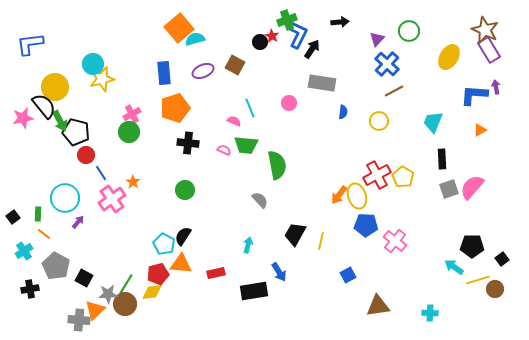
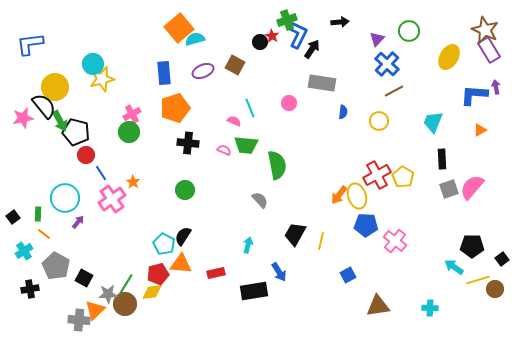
cyan cross at (430, 313): moved 5 px up
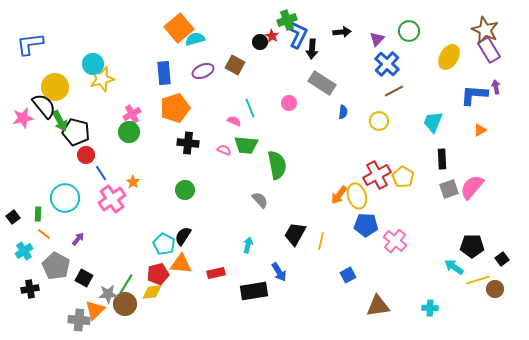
black arrow at (340, 22): moved 2 px right, 10 px down
black arrow at (312, 49): rotated 150 degrees clockwise
gray rectangle at (322, 83): rotated 24 degrees clockwise
purple arrow at (78, 222): moved 17 px down
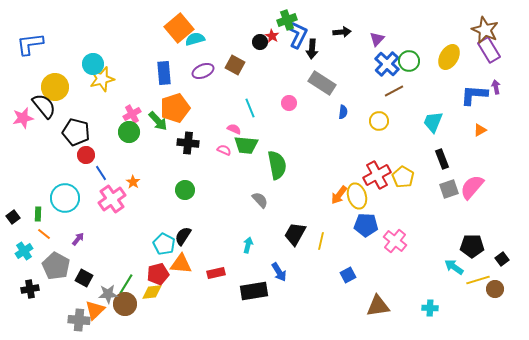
green circle at (409, 31): moved 30 px down
green arrow at (60, 121): moved 98 px right; rotated 15 degrees counterclockwise
pink semicircle at (234, 121): moved 8 px down
black rectangle at (442, 159): rotated 18 degrees counterclockwise
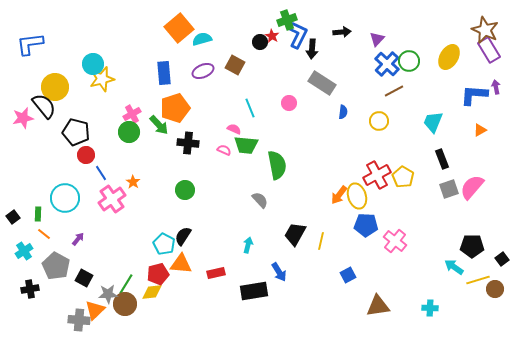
cyan semicircle at (195, 39): moved 7 px right
green arrow at (158, 121): moved 1 px right, 4 px down
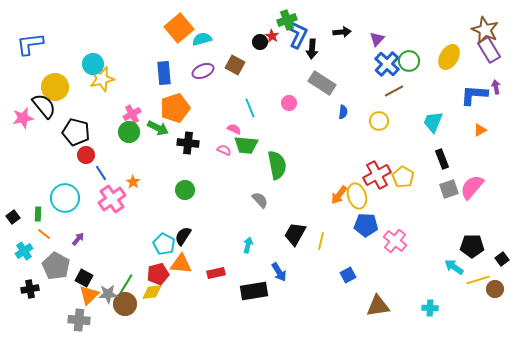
green arrow at (159, 125): moved 1 px left, 3 px down; rotated 20 degrees counterclockwise
orange triangle at (95, 310): moved 6 px left, 15 px up
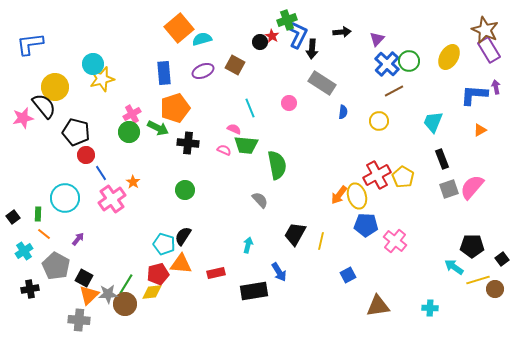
cyan pentagon at (164, 244): rotated 10 degrees counterclockwise
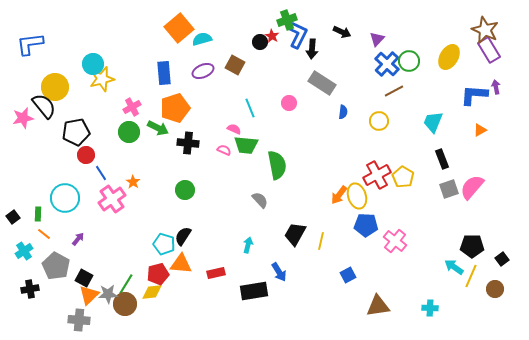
black arrow at (342, 32): rotated 30 degrees clockwise
pink cross at (132, 114): moved 7 px up
black pentagon at (76, 132): rotated 24 degrees counterclockwise
yellow line at (478, 280): moved 7 px left, 4 px up; rotated 50 degrees counterclockwise
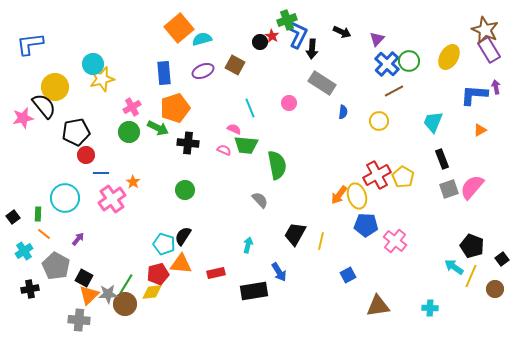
blue line at (101, 173): rotated 56 degrees counterclockwise
black pentagon at (472, 246): rotated 20 degrees clockwise
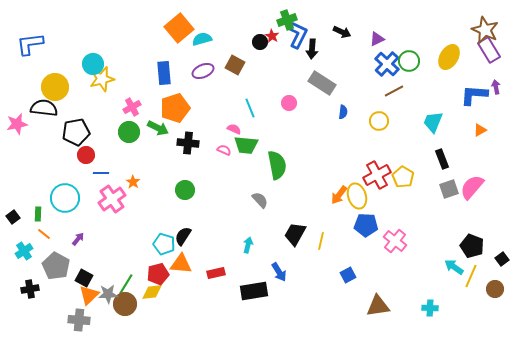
purple triangle at (377, 39): rotated 21 degrees clockwise
black semicircle at (44, 106): moved 2 px down; rotated 44 degrees counterclockwise
pink star at (23, 118): moved 6 px left, 6 px down
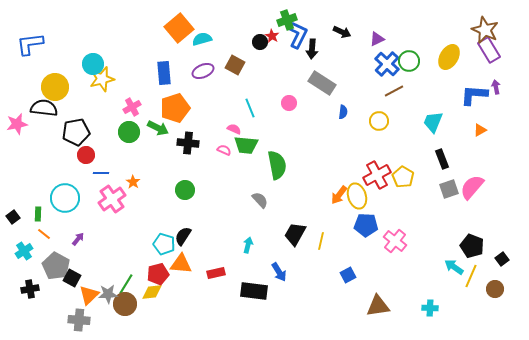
black square at (84, 278): moved 12 px left
black rectangle at (254, 291): rotated 16 degrees clockwise
